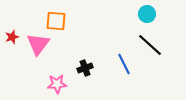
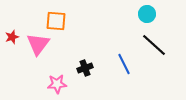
black line: moved 4 px right
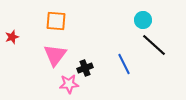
cyan circle: moved 4 px left, 6 px down
pink triangle: moved 17 px right, 11 px down
pink star: moved 12 px right
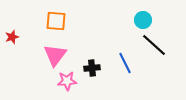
blue line: moved 1 px right, 1 px up
black cross: moved 7 px right; rotated 14 degrees clockwise
pink star: moved 2 px left, 3 px up
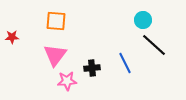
red star: rotated 16 degrees clockwise
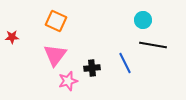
orange square: rotated 20 degrees clockwise
black line: moved 1 px left; rotated 32 degrees counterclockwise
pink star: moved 1 px right; rotated 12 degrees counterclockwise
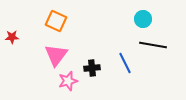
cyan circle: moved 1 px up
pink triangle: moved 1 px right
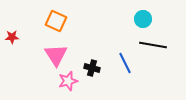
pink triangle: rotated 10 degrees counterclockwise
black cross: rotated 21 degrees clockwise
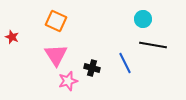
red star: rotated 24 degrees clockwise
